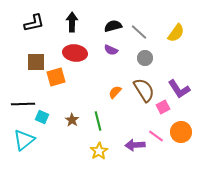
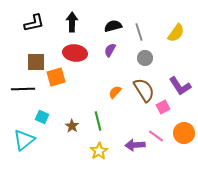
gray line: rotated 30 degrees clockwise
purple semicircle: moved 1 px left; rotated 96 degrees clockwise
purple L-shape: moved 1 px right, 3 px up
black line: moved 15 px up
brown star: moved 6 px down
orange circle: moved 3 px right, 1 px down
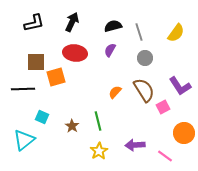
black arrow: rotated 24 degrees clockwise
pink line: moved 9 px right, 20 px down
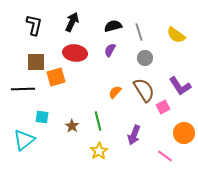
black L-shape: moved 2 px down; rotated 65 degrees counterclockwise
yellow semicircle: moved 2 px down; rotated 90 degrees clockwise
cyan square: rotated 16 degrees counterclockwise
purple arrow: moved 1 px left, 10 px up; rotated 66 degrees counterclockwise
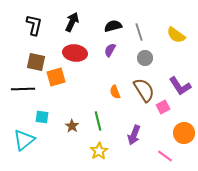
brown square: rotated 12 degrees clockwise
orange semicircle: rotated 64 degrees counterclockwise
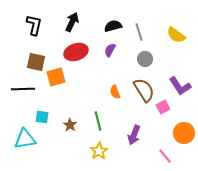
red ellipse: moved 1 px right, 1 px up; rotated 25 degrees counterclockwise
gray circle: moved 1 px down
brown star: moved 2 px left, 1 px up
cyan triangle: moved 1 px right, 1 px up; rotated 30 degrees clockwise
pink line: rotated 14 degrees clockwise
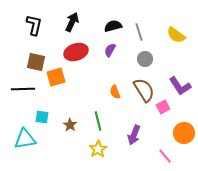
yellow star: moved 1 px left, 2 px up
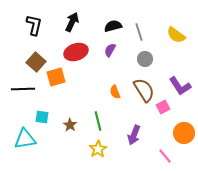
brown square: rotated 30 degrees clockwise
